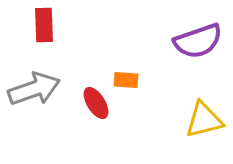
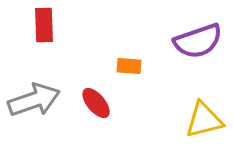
orange rectangle: moved 3 px right, 14 px up
gray arrow: moved 11 px down
red ellipse: rotated 8 degrees counterclockwise
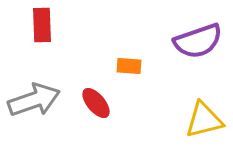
red rectangle: moved 2 px left
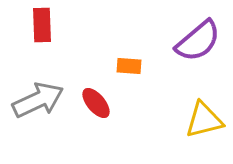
purple semicircle: rotated 21 degrees counterclockwise
gray arrow: moved 4 px right; rotated 6 degrees counterclockwise
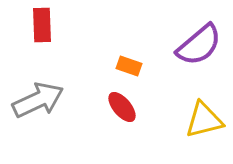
purple semicircle: moved 1 px right, 4 px down
orange rectangle: rotated 15 degrees clockwise
red ellipse: moved 26 px right, 4 px down
